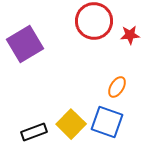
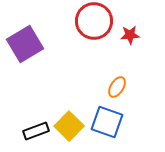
yellow square: moved 2 px left, 2 px down
black rectangle: moved 2 px right, 1 px up
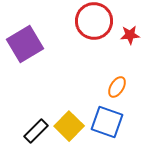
black rectangle: rotated 25 degrees counterclockwise
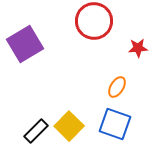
red star: moved 8 px right, 13 px down
blue square: moved 8 px right, 2 px down
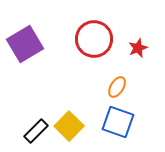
red circle: moved 18 px down
red star: rotated 18 degrees counterclockwise
blue square: moved 3 px right, 2 px up
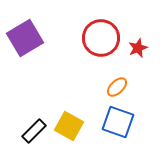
red circle: moved 7 px right, 1 px up
purple square: moved 6 px up
orange ellipse: rotated 15 degrees clockwise
yellow square: rotated 16 degrees counterclockwise
black rectangle: moved 2 px left
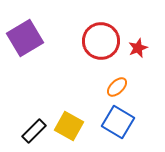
red circle: moved 3 px down
blue square: rotated 12 degrees clockwise
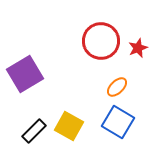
purple square: moved 36 px down
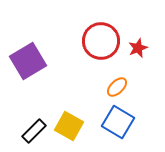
purple square: moved 3 px right, 13 px up
